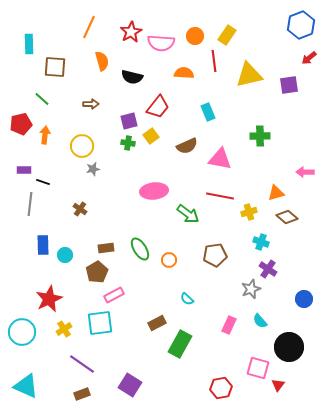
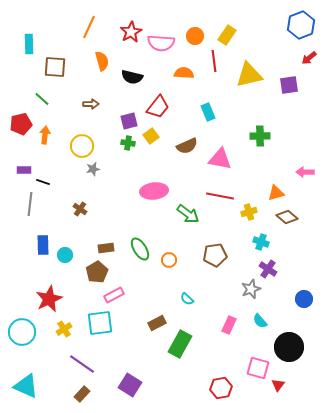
brown rectangle at (82, 394): rotated 28 degrees counterclockwise
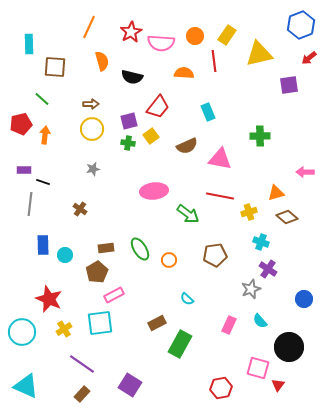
yellow triangle at (249, 75): moved 10 px right, 21 px up
yellow circle at (82, 146): moved 10 px right, 17 px up
red star at (49, 299): rotated 24 degrees counterclockwise
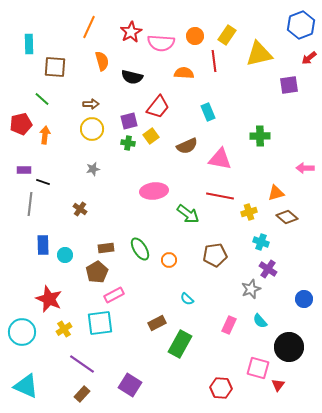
pink arrow at (305, 172): moved 4 px up
red hexagon at (221, 388): rotated 15 degrees clockwise
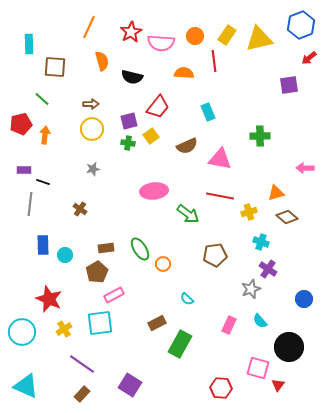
yellow triangle at (259, 54): moved 15 px up
orange circle at (169, 260): moved 6 px left, 4 px down
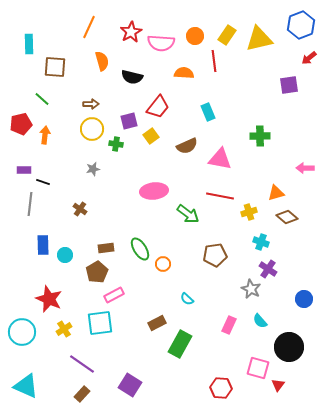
green cross at (128, 143): moved 12 px left, 1 px down
gray star at (251, 289): rotated 24 degrees counterclockwise
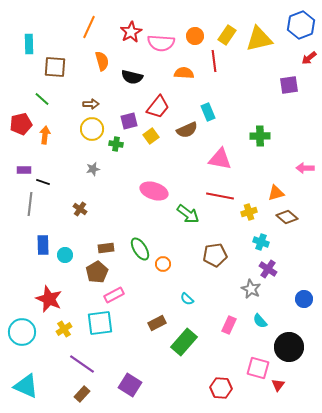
brown semicircle at (187, 146): moved 16 px up
pink ellipse at (154, 191): rotated 24 degrees clockwise
green rectangle at (180, 344): moved 4 px right, 2 px up; rotated 12 degrees clockwise
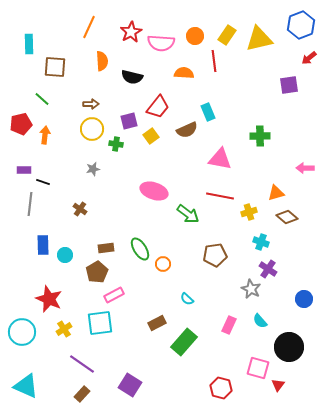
orange semicircle at (102, 61): rotated 12 degrees clockwise
red hexagon at (221, 388): rotated 10 degrees clockwise
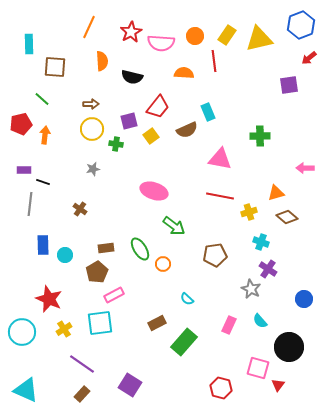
green arrow at (188, 214): moved 14 px left, 12 px down
cyan triangle at (26, 386): moved 4 px down
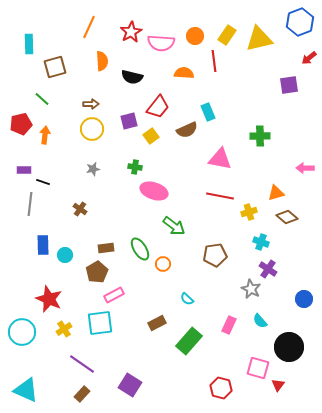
blue hexagon at (301, 25): moved 1 px left, 3 px up
brown square at (55, 67): rotated 20 degrees counterclockwise
green cross at (116, 144): moved 19 px right, 23 px down
green rectangle at (184, 342): moved 5 px right, 1 px up
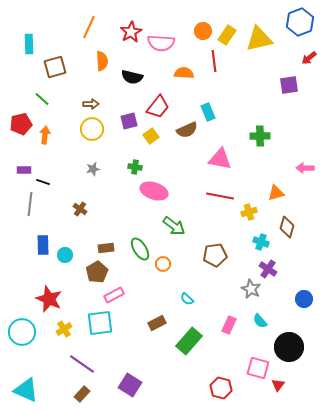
orange circle at (195, 36): moved 8 px right, 5 px up
brown diamond at (287, 217): moved 10 px down; rotated 65 degrees clockwise
